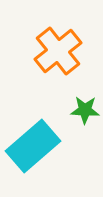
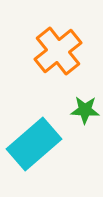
cyan rectangle: moved 1 px right, 2 px up
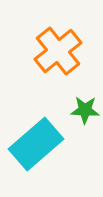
cyan rectangle: moved 2 px right
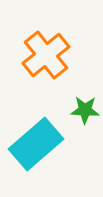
orange cross: moved 12 px left, 4 px down
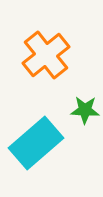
cyan rectangle: moved 1 px up
